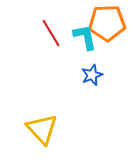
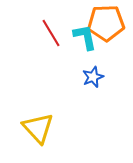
orange pentagon: moved 1 px left
blue star: moved 1 px right, 2 px down
yellow triangle: moved 4 px left, 1 px up
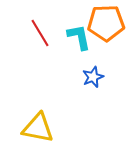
red line: moved 11 px left
cyan L-shape: moved 6 px left
yellow triangle: rotated 36 degrees counterclockwise
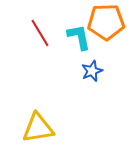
orange pentagon: moved 1 px up
blue star: moved 1 px left, 6 px up
yellow triangle: rotated 20 degrees counterclockwise
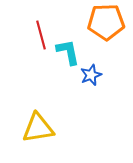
red line: moved 1 px right, 2 px down; rotated 16 degrees clockwise
cyan L-shape: moved 11 px left, 15 px down
blue star: moved 1 px left, 4 px down
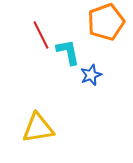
orange pentagon: rotated 18 degrees counterclockwise
red line: rotated 12 degrees counterclockwise
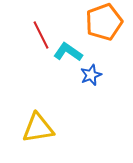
orange pentagon: moved 2 px left
cyan L-shape: rotated 44 degrees counterclockwise
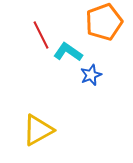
yellow triangle: moved 2 px down; rotated 20 degrees counterclockwise
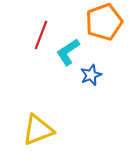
red line: rotated 48 degrees clockwise
cyan L-shape: rotated 68 degrees counterclockwise
yellow triangle: rotated 8 degrees clockwise
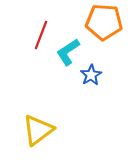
orange pentagon: rotated 24 degrees clockwise
blue star: rotated 10 degrees counterclockwise
yellow triangle: rotated 16 degrees counterclockwise
